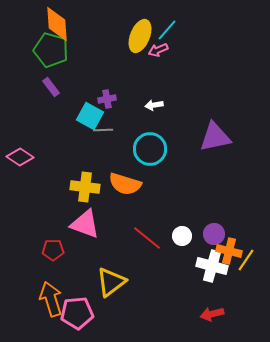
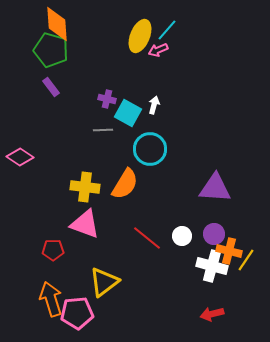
purple cross: rotated 24 degrees clockwise
white arrow: rotated 114 degrees clockwise
cyan square: moved 38 px right, 3 px up
purple triangle: moved 51 px down; rotated 16 degrees clockwise
orange semicircle: rotated 76 degrees counterclockwise
yellow triangle: moved 7 px left
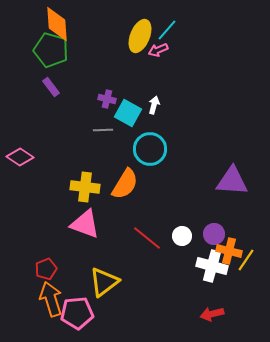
purple triangle: moved 17 px right, 7 px up
red pentagon: moved 7 px left, 19 px down; rotated 20 degrees counterclockwise
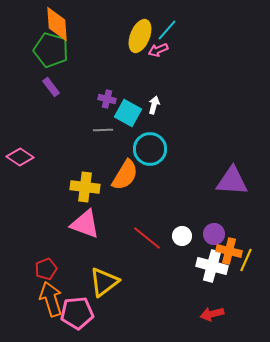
orange semicircle: moved 9 px up
yellow line: rotated 10 degrees counterclockwise
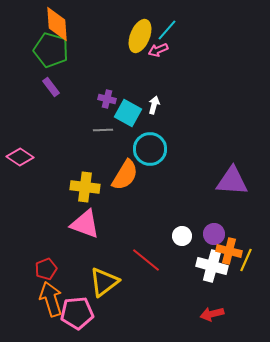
red line: moved 1 px left, 22 px down
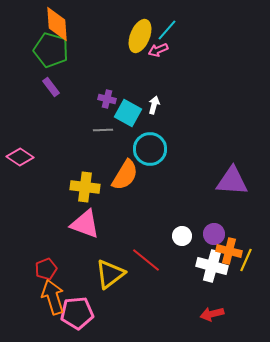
yellow triangle: moved 6 px right, 8 px up
orange arrow: moved 2 px right, 2 px up
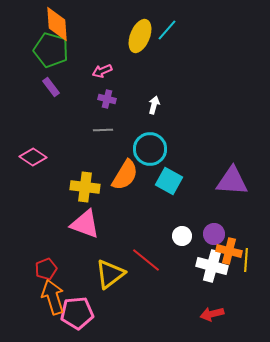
pink arrow: moved 56 px left, 21 px down
cyan square: moved 41 px right, 68 px down
pink diamond: moved 13 px right
yellow line: rotated 20 degrees counterclockwise
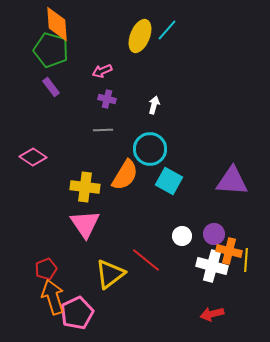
pink triangle: rotated 36 degrees clockwise
pink pentagon: rotated 20 degrees counterclockwise
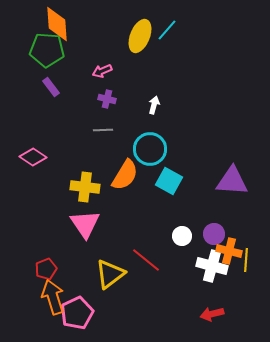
green pentagon: moved 4 px left; rotated 12 degrees counterclockwise
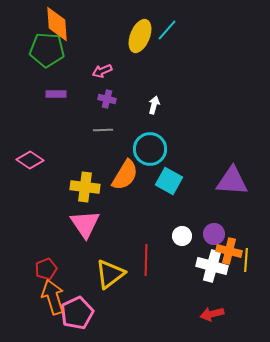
purple rectangle: moved 5 px right, 7 px down; rotated 54 degrees counterclockwise
pink diamond: moved 3 px left, 3 px down
red line: rotated 52 degrees clockwise
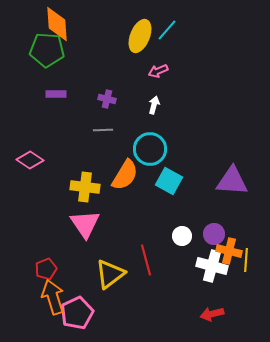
pink arrow: moved 56 px right
red line: rotated 16 degrees counterclockwise
